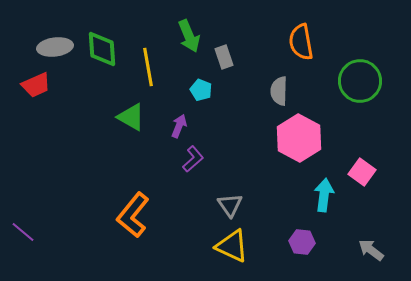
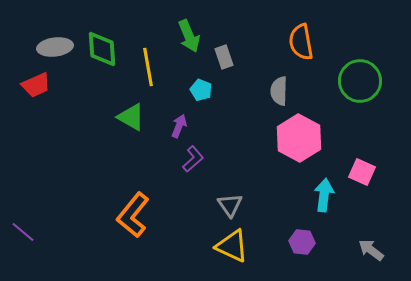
pink square: rotated 12 degrees counterclockwise
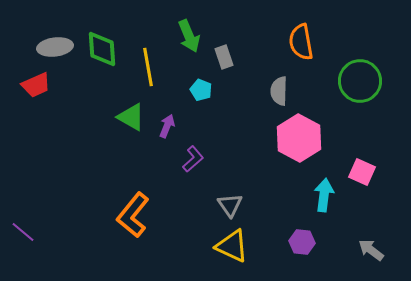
purple arrow: moved 12 px left
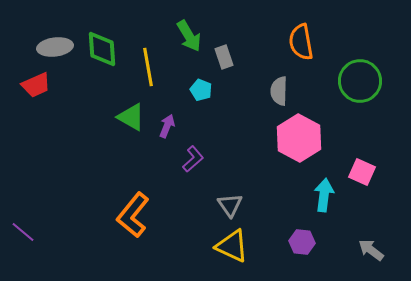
green arrow: rotated 8 degrees counterclockwise
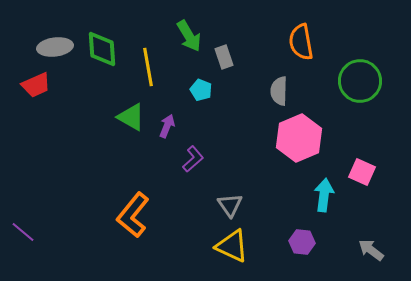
pink hexagon: rotated 9 degrees clockwise
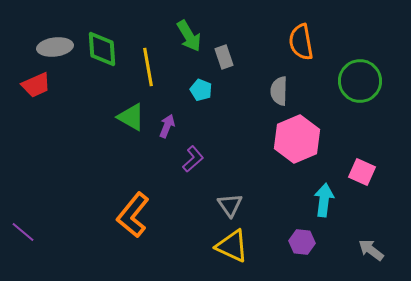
pink hexagon: moved 2 px left, 1 px down
cyan arrow: moved 5 px down
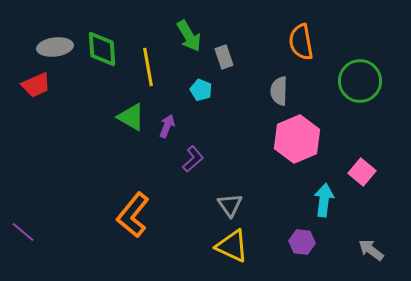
pink square: rotated 16 degrees clockwise
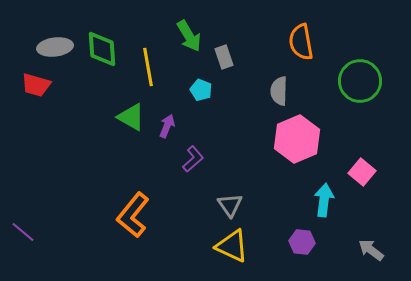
red trapezoid: rotated 40 degrees clockwise
